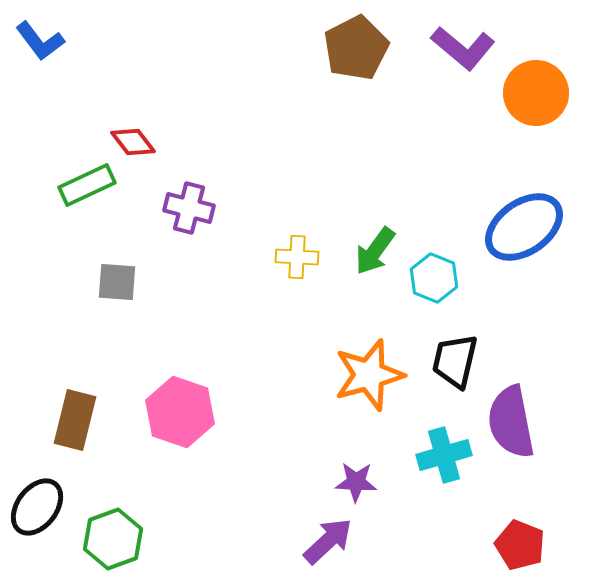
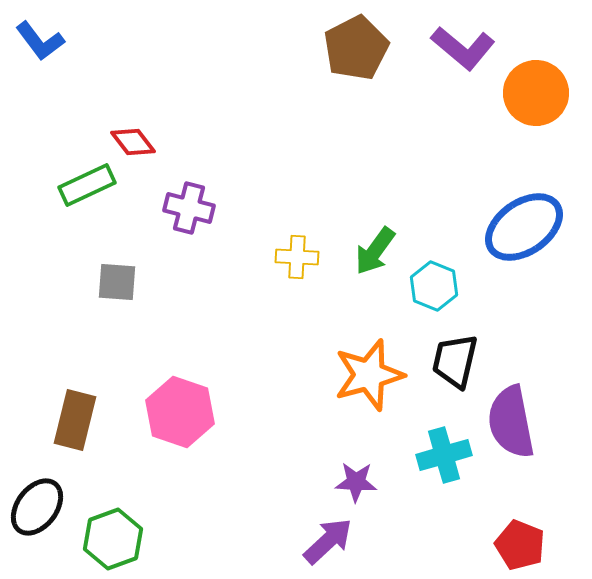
cyan hexagon: moved 8 px down
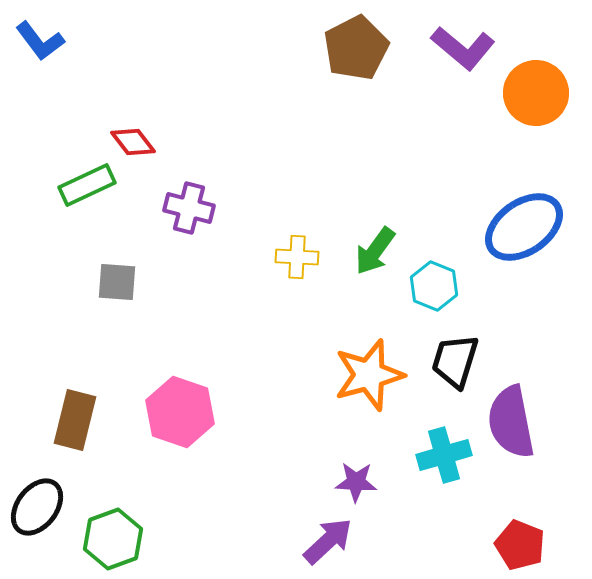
black trapezoid: rotated 4 degrees clockwise
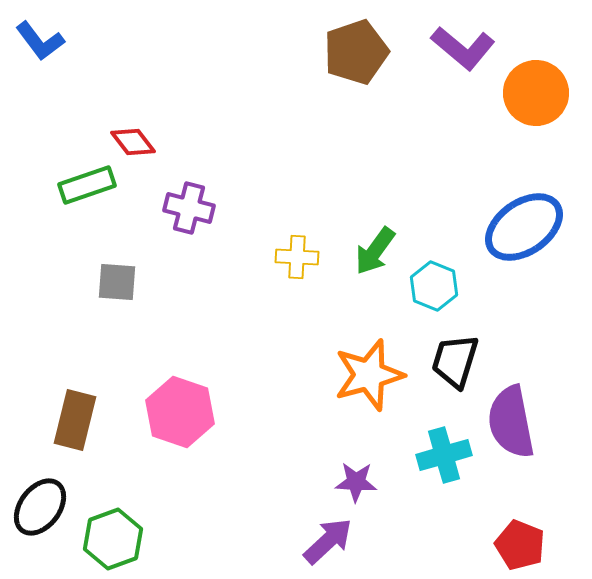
brown pentagon: moved 4 px down; rotated 8 degrees clockwise
green rectangle: rotated 6 degrees clockwise
black ellipse: moved 3 px right
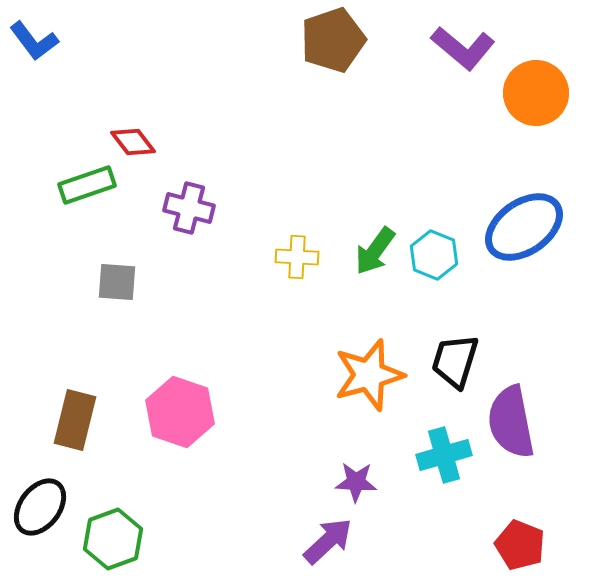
blue L-shape: moved 6 px left
brown pentagon: moved 23 px left, 12 px up
cyan hexagon: moved 31 px up
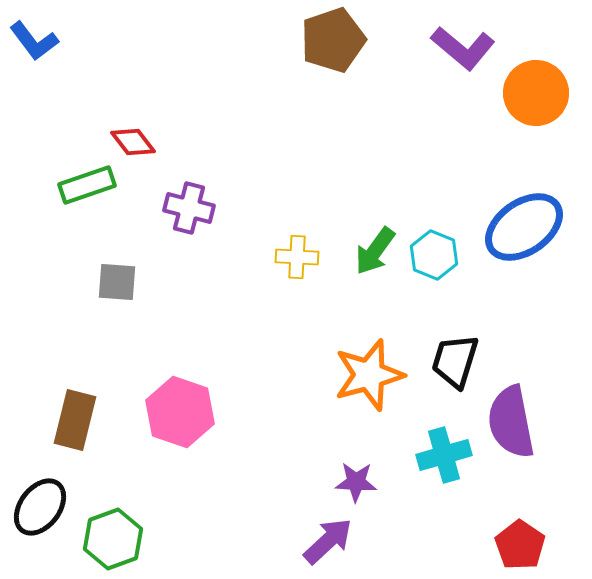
red pentagon: rotated 12 degrees clockwise
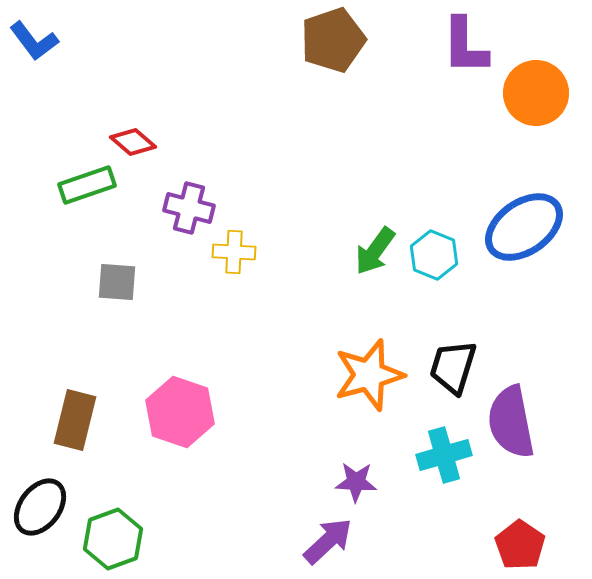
purple L-shape: moved 2 px right, 2 px up; rotated 50 degrees clockwise
red diamond: rotated 12 degrees counterclockwise
yellow cross: moved 63 px left, 5 px up
black trapezoid: moved 2 px left, 6 px down
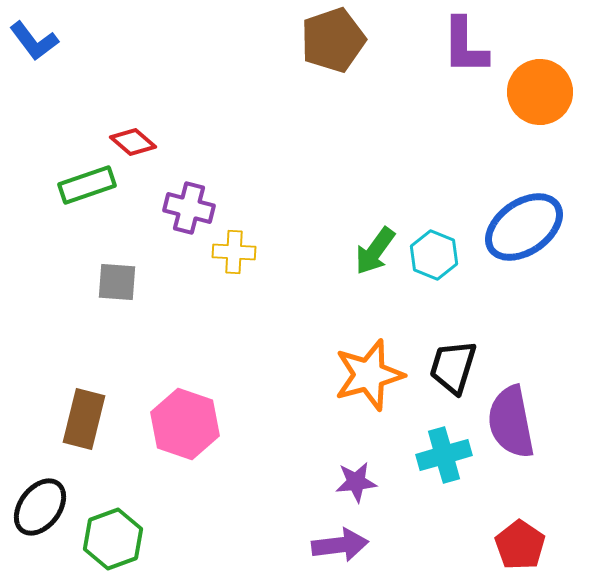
orange circle: moved 4 px right, 1 px up
pink hexagon: moved 5 px right, 12 px down
brown rectangle: moved 9 px right, 1 px up
purple star: rotated 9 degrees counterclockwise
purple arrow: moved 12 px right, 4 px down; rotated 36 degrees clockwise
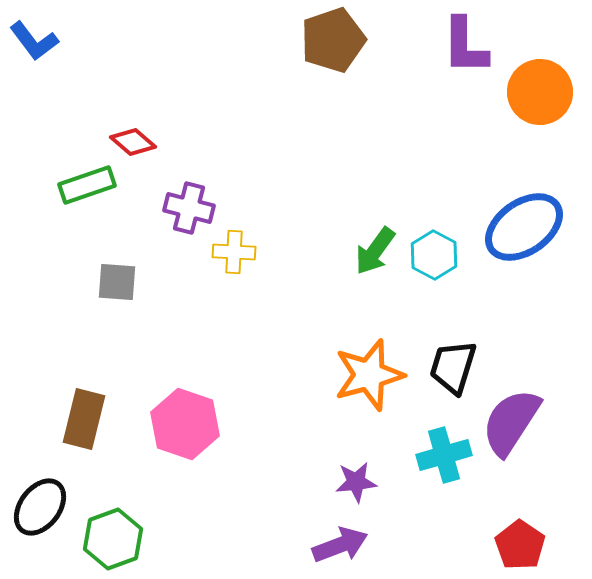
cyan hexagon: rotated 6 degrees clockwise
purple semicircle: rotated 44 degrees clockwise
purple arrow: rotated 14 degrees counterclockwise
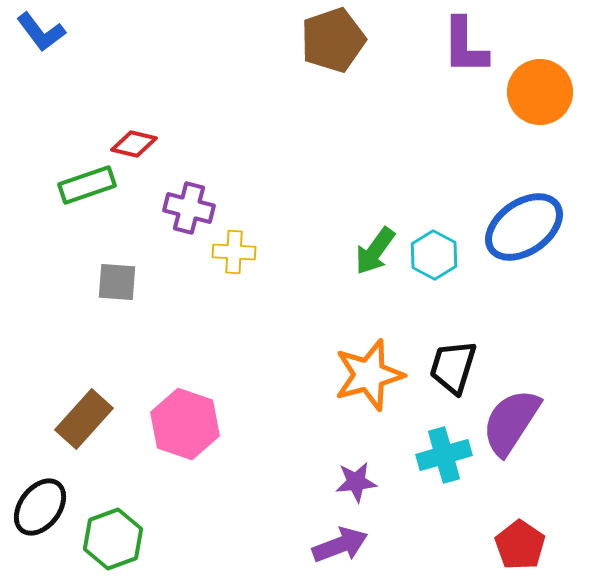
blue L-shape: moved 7 px right, 9 px up
red diamond: moved 1 px right, 2 px down; rotated 27 degrees counterclockwise
brown rectangle: rotated 28 degrees clockwise
